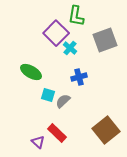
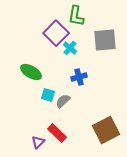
gray square: rotated 15 degrees clockwise
brown square: rotated 12 degrees clockwise
purple triangle: rotated 32 degrees clockwise
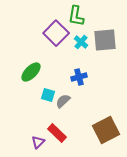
cyan cross: moved 11 px right, 6 px up
green ellipse: rotated 75 degrees counterclockwise
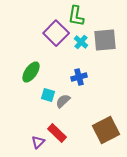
green ellipse: rotated 10 degrees counterclockwise
